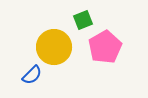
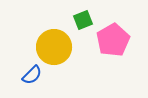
pink pentagon: moved 8 px right, 7 px up
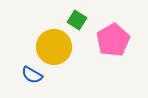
green square: moved 6 px left; rotated 36 degrees counterclockwise
blue semicircle: rotated 75 degrees clockwise
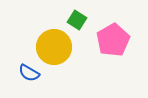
blue semicircle: moved 3 px left, 2 px up
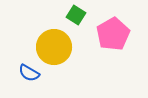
green square: moved 1 px left, 5 px up
pink pentagon: moved 6 px up
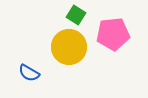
pink pentagon: rotated 24 degrees clockwise
yellow circle: moved 15 px right
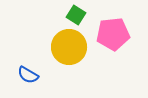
blue semicircle: moved 1 px left, 2 px down
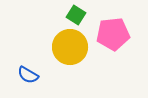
yellow circle: moved 1 px right
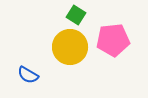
pink pentagon: moved 6 px down
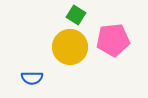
blue semicircle: moved 4 px right, 3 px down; rotated 30 degrees counterclockwise
